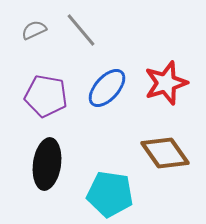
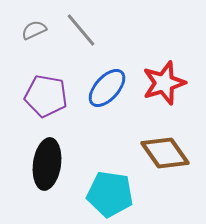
red star: moved 2 px left
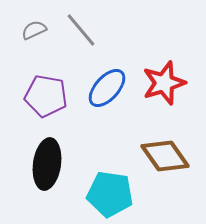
brown diamond: moved 3 px down
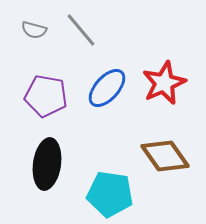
gray semicircle: rotated 140 degrees counterclockwise
red star: rotated 6 degrees counterclockwise
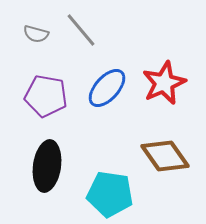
gray semicircle: moved 2 px right, 4 px down
black ellipse: moved 2 px down
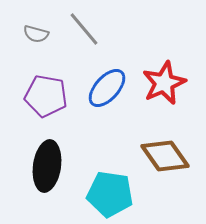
gray line: moved 3 px right, 1 px up
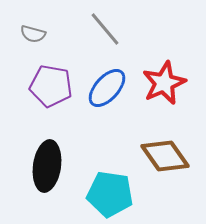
gray line: moved 21 px right
gray semicircle: moved 3 px left
purple pentagon: moved 5 px right, 10 px up
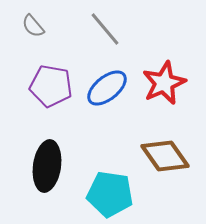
gray semicircle: moved 8 px up; rotated 35 degrees clockwise
blue ellipse: rotated 9 degrees clockwise
